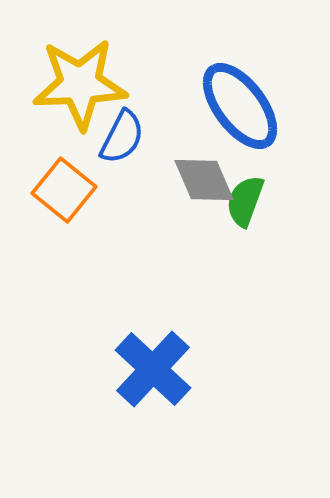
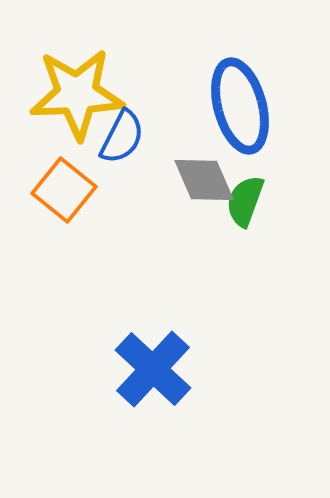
yellow star: moved 3 px left, 10 px down
blue ellipse: rotated 22 degrees clockwise
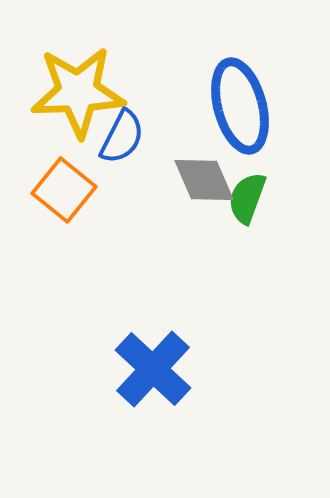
yellow star: moved 1 px right, 2 px up
green semicircle: moved 2 px right, 3 px up
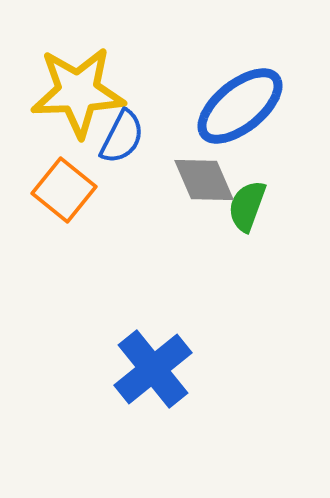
blue ellipse: rotated 66 degrees clockwise
green semicircle: moved 8 px down
blue cross: rotated 8 degrees clockwise
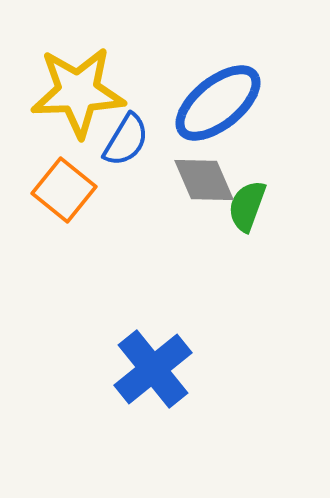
blue ellipse: moved 22 px left, 3 px up
blue semicircle: moved 4 px right, 3 px down; rotated 4 degrees clockwise
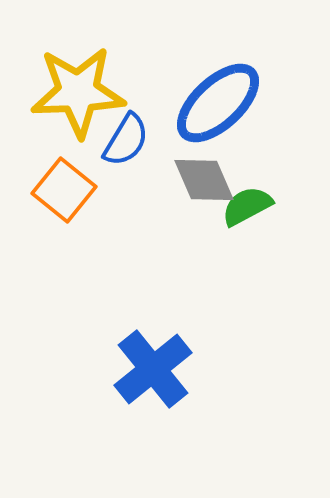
blue ellipse: rotated 4 degrees counterclockwise
green semicircle: rotated 42 degrees clockwise
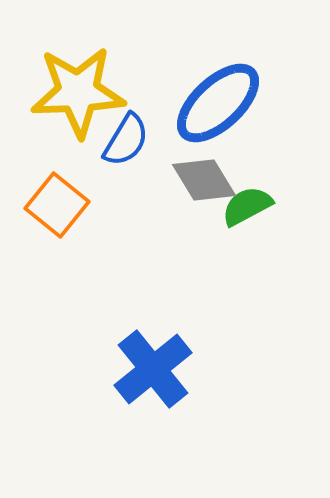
gray diamond: rotated 8 degrees counterclockwise
orange square: moved 7 px left, 15 px down
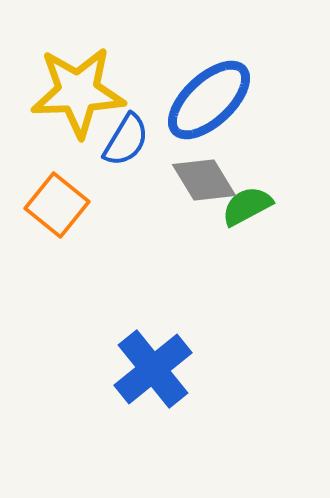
blue ellipse: moved 9 px left, 3 px up
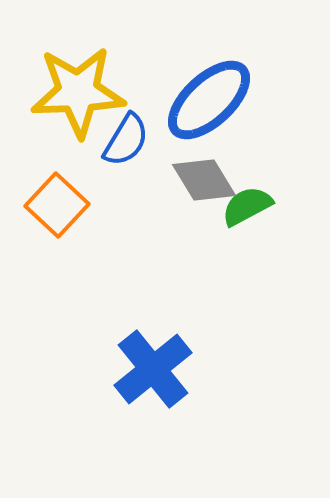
orange square: rotated 4 degrees clockwise
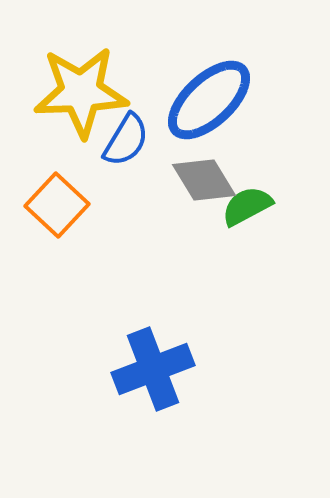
yellow star: moved 3 px right
blue cross: rotated 18 degrees clockwise
